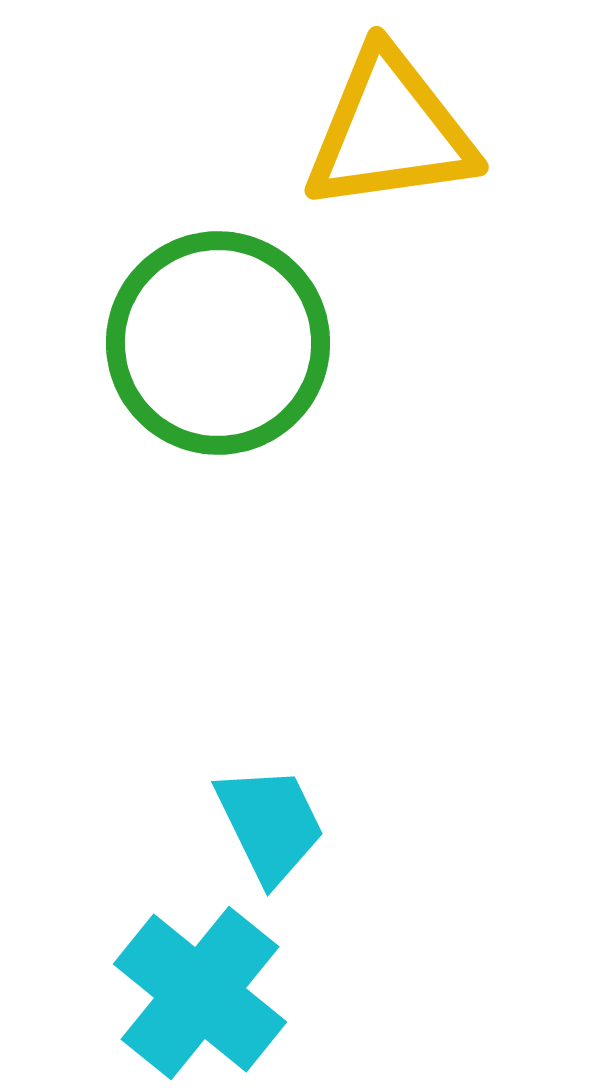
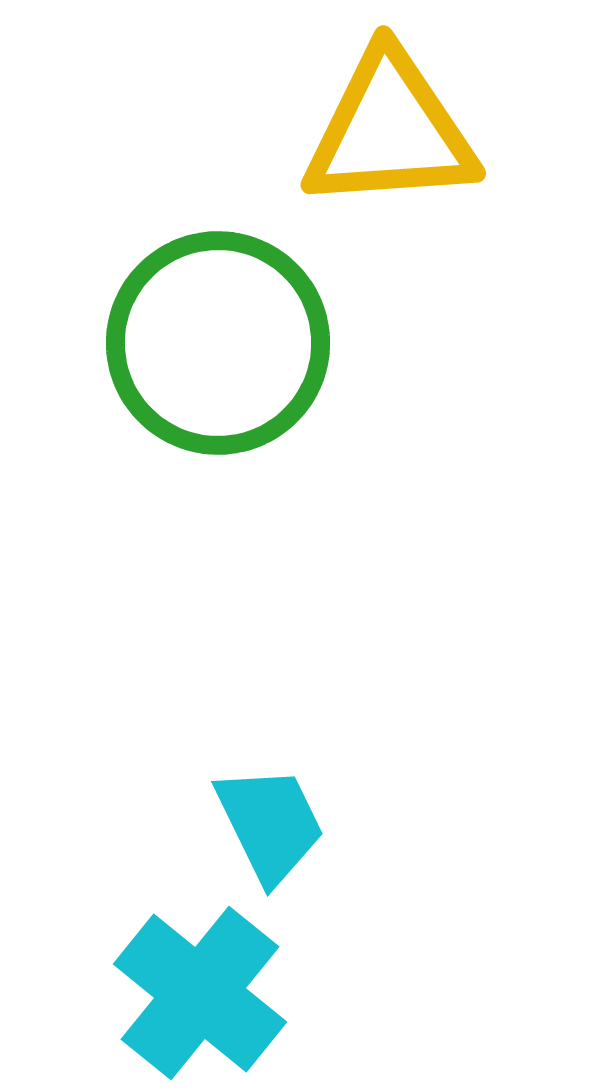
yellow triangle: rotated 4 degrees clockwise
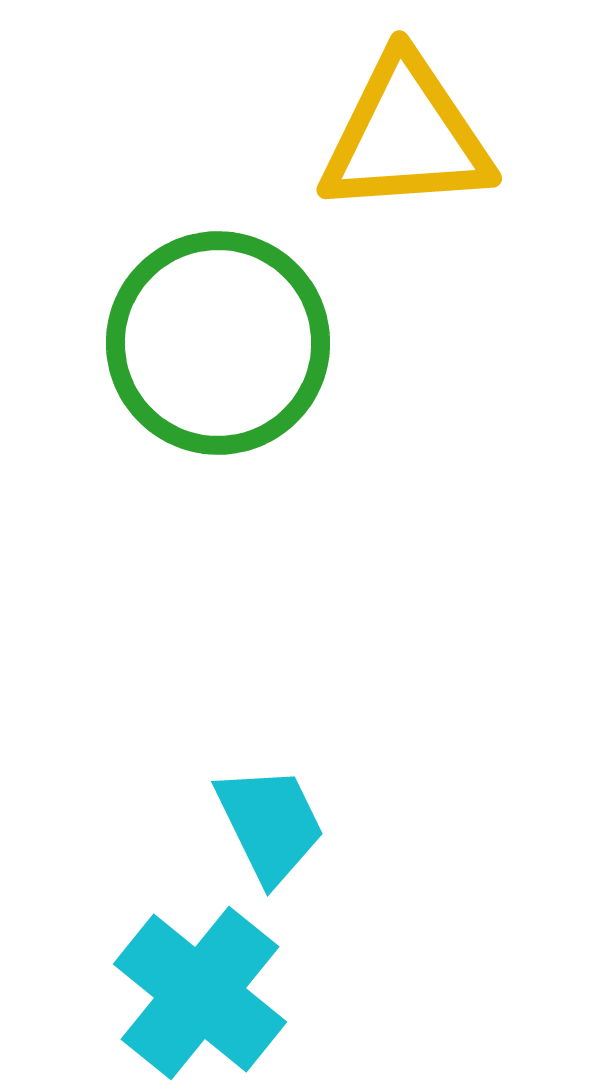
yellow triangle: moved 16 px right, 5 px down
